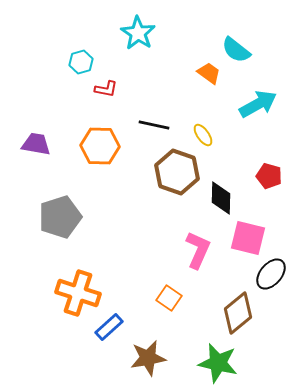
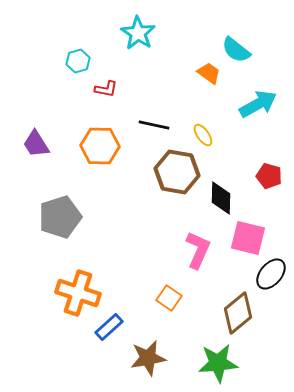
cyan hexagon: moved 3 px left, 1 px up
purple trapezoid: rotated 132 degrees counterclockwise
brown hexagon: rotated 9 degrees counterclockwise
green star: rotated 18 degrees counterclockwise
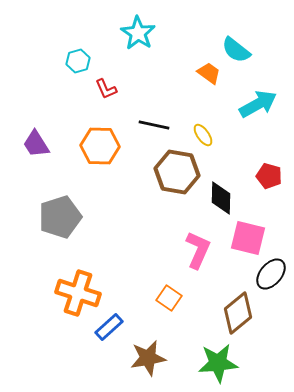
red L-shape: rotated 55 degrees clockwise
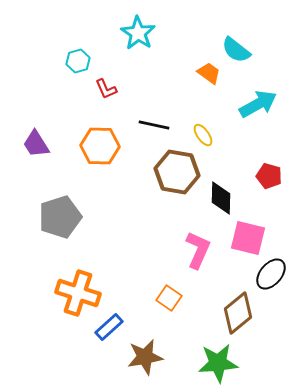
brown star: moved 3 px left, 1 px up
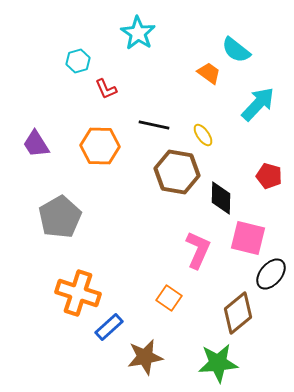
cyan arrow: rotated 18 degrees counterclockwise
gray pentagon: rotated 12 degrees counterclockwise
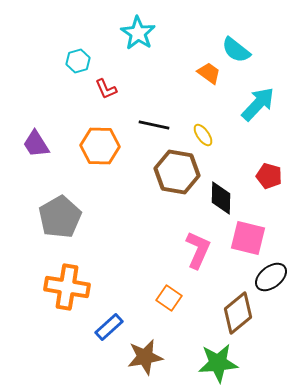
black ellipse: moved 3 px down; rotated 12 degrees clockwise
orange cross: moved 11 px left, 6 px up; rotated 9 degrees counterclockwise
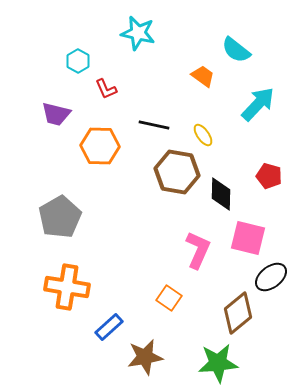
cyan star: rotated 20 degrees counterclockwise
cyan hexagon: rotated 15 degrees counterclockwise
orange trapezoid: moved 6 px left, 3 px down
purple trapezoid: moved 20 px right, 30 px up; rotated 44 degrees counterclockwise
black diamond: moved 4 px up
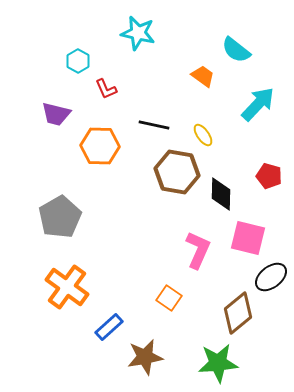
orange cross: rotated 27 degrees clockwise
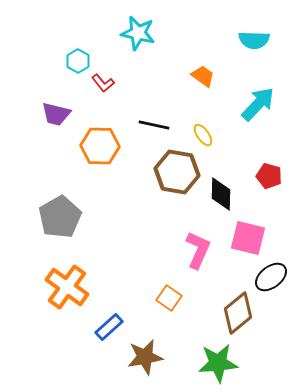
cyan semicircle: moved 18 px right, 10 px up; rotated 36 degrees counterclockwise
red L-shape: moved 3 px left, 6 px up; rotated 15 degrees counterclockwise
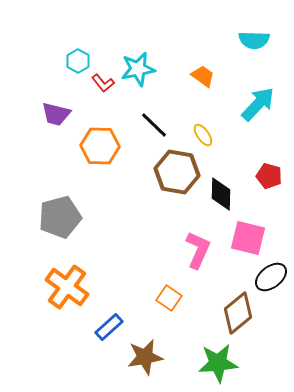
cyan star: moved 36 px down; rotated 24 degrees counterclockwise
black line: rotated 32 degrees clockwise
gray pentagon: rotated 15 degrees clockwise
